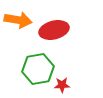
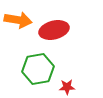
red star: moved 5 px right, 2 px down
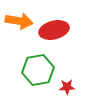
orange arrow: moved 1 px right, 1 px down
green hexagon: moved 1 px down
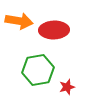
red ellipse: rotated 12 degrees clockwise
red star: rotated 14 degrees counterclockwise
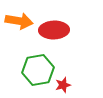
red star: moved 4 px left, 2 px up
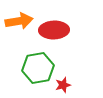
orange arrow: rotated 20 degrees counterclockwise
green hexagon: moved 2 px up
